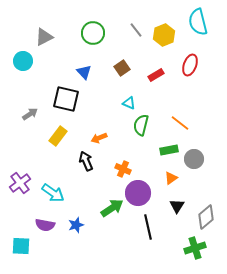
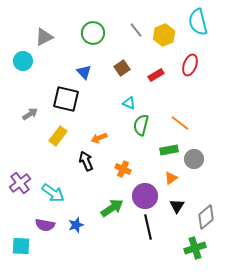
purple circle: moved 7 px right, 3 px down
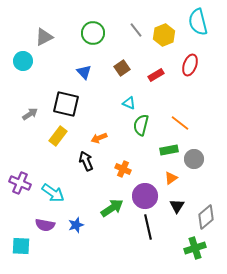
black square: moved 5 px down
purple cross: rotated 30 degrees counterclockwise
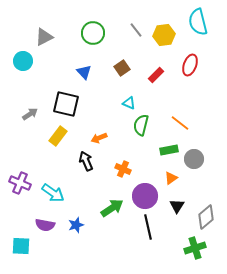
yellow hexagon: rotated 15 degrees clockwise
red rectangle: rotated 14 degrees counterclockwise
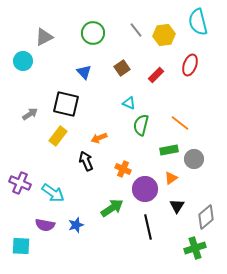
purple circle: moved 7 px up
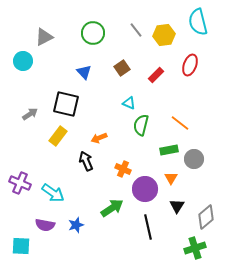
orange triangle: rotated 24 degrees counterclockwise
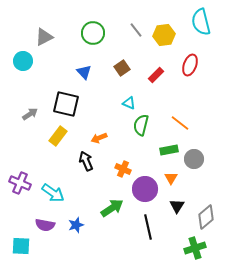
cyan semicircle: moved 3 px right
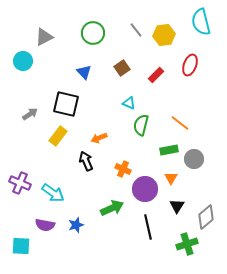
green arrow: rotated 10 degrees clockwise
green cross: moved 8 px left, 4 px up
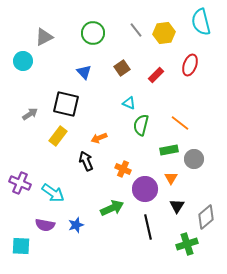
yellow hexagon: moved 2 px up
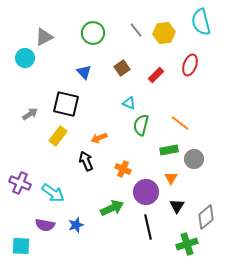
cyan circle: moved 2 px right, 3 px up
purple circle: moved 1 px right, 3 px down
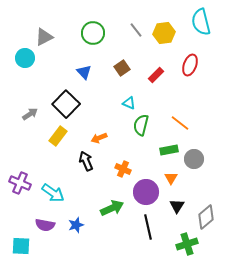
black square: rotated 32 degrees clockwise
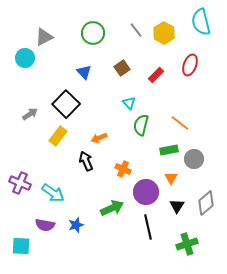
yellow hexagon: rotated 25 degrees counterclockwise
cyan triangle: rotated 24 degrees clockwise
gray diamond: moved 14 px up
